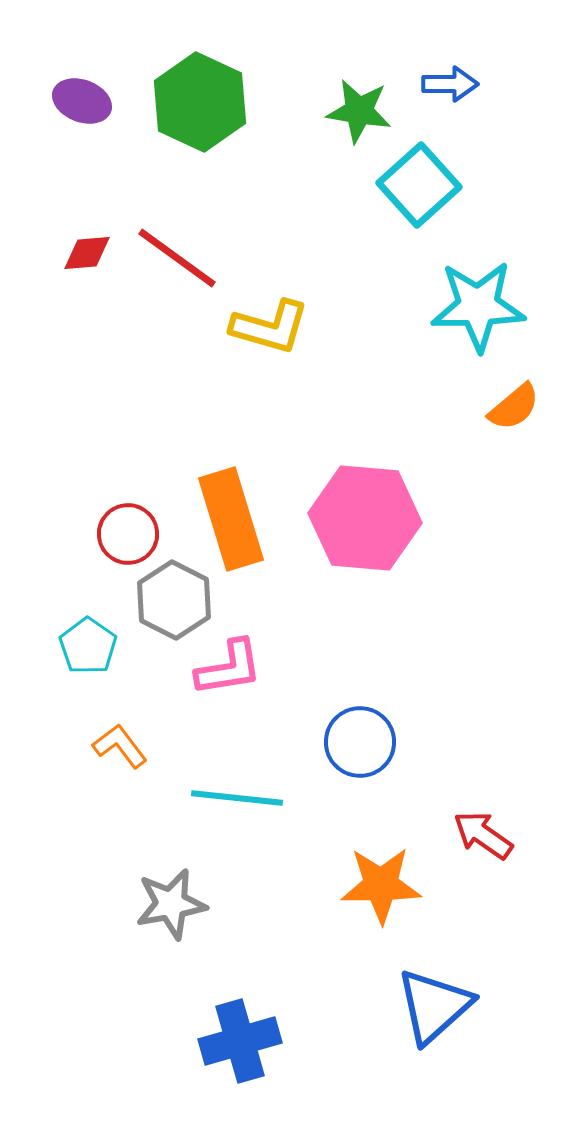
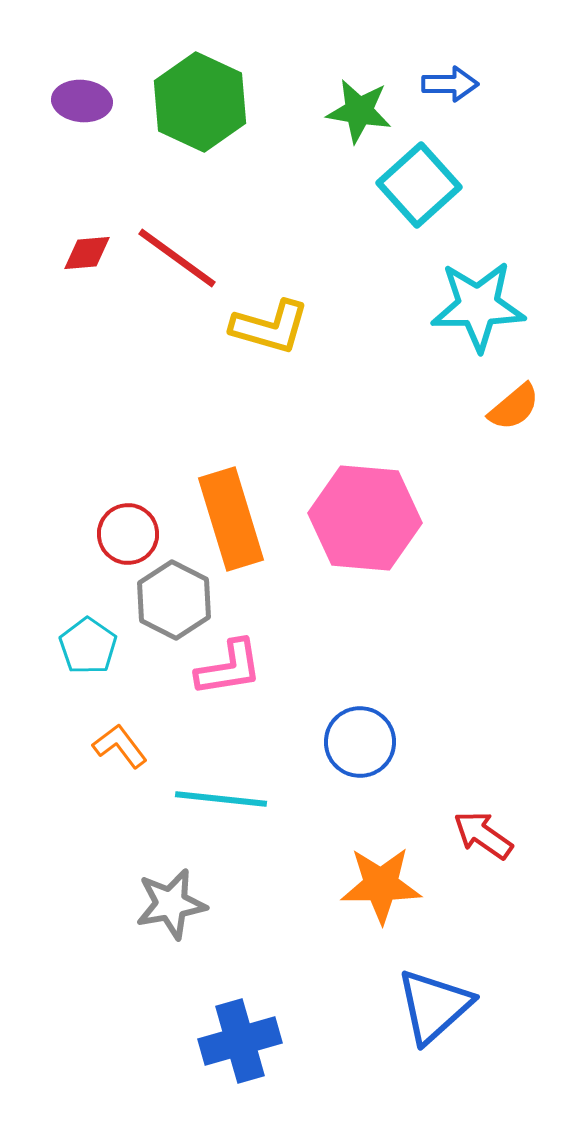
purple ellipse: rotated 16 degrees counterclockwise
cyan line: moved 16 px left, 1 px down
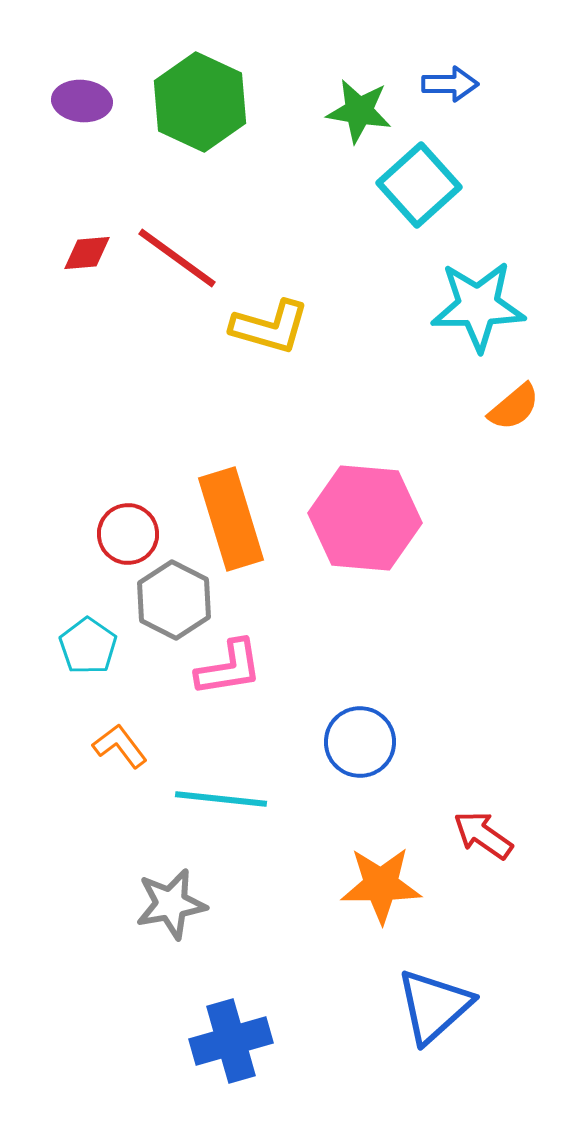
blue cross: moved 9 px left
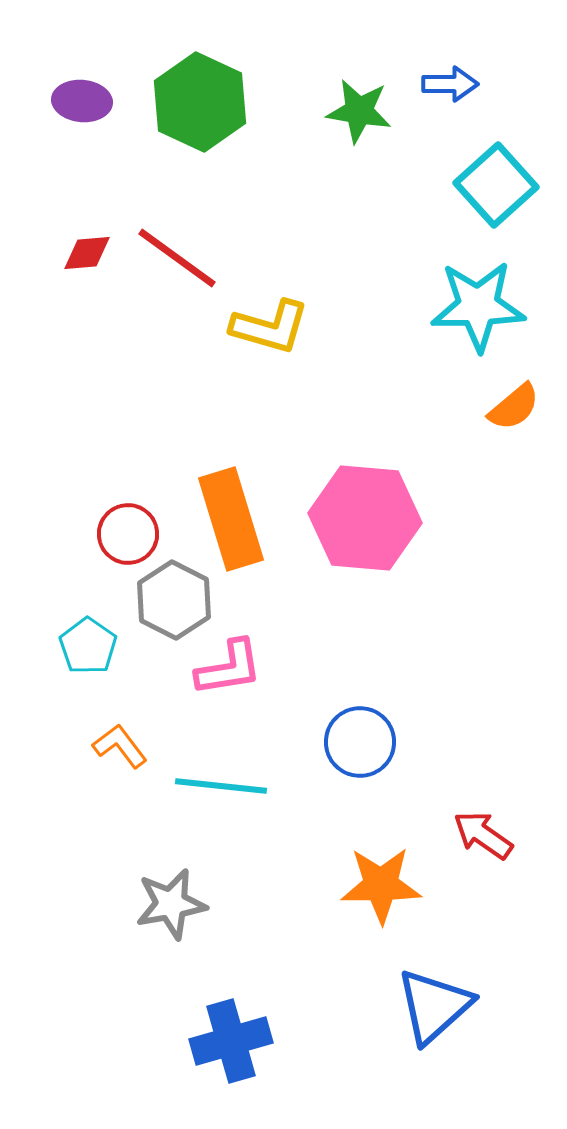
cyan square: moved 77 px right
cyan line: moved 13 px up
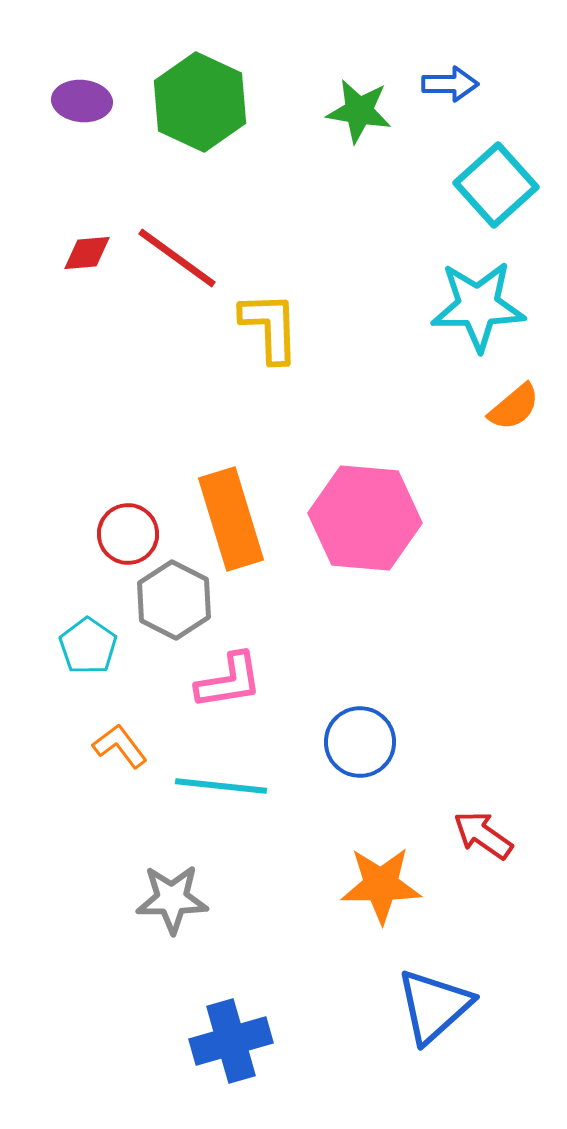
yellow L-shape: rotated 108 degrees counterclockwise
pink L-shape: moved 13 px down
gray star: moved 1 px right, 5 px up; rotated 10 degrees clockwise
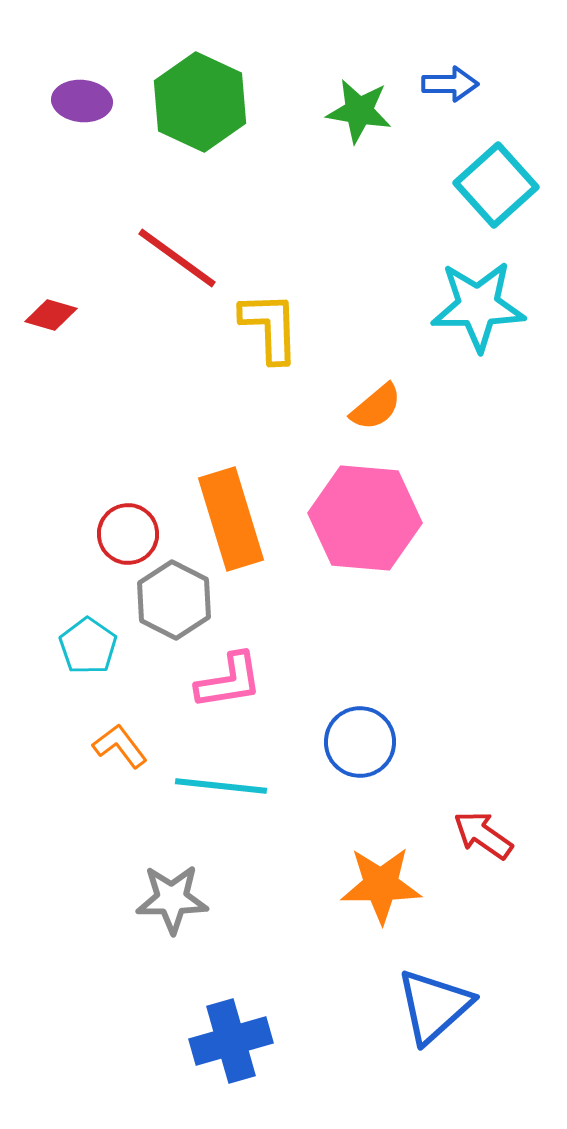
red diamond: moved 36 px left, 62 px down; rotated 21 degrees clockwise
orange semicircle: moved 138 px left
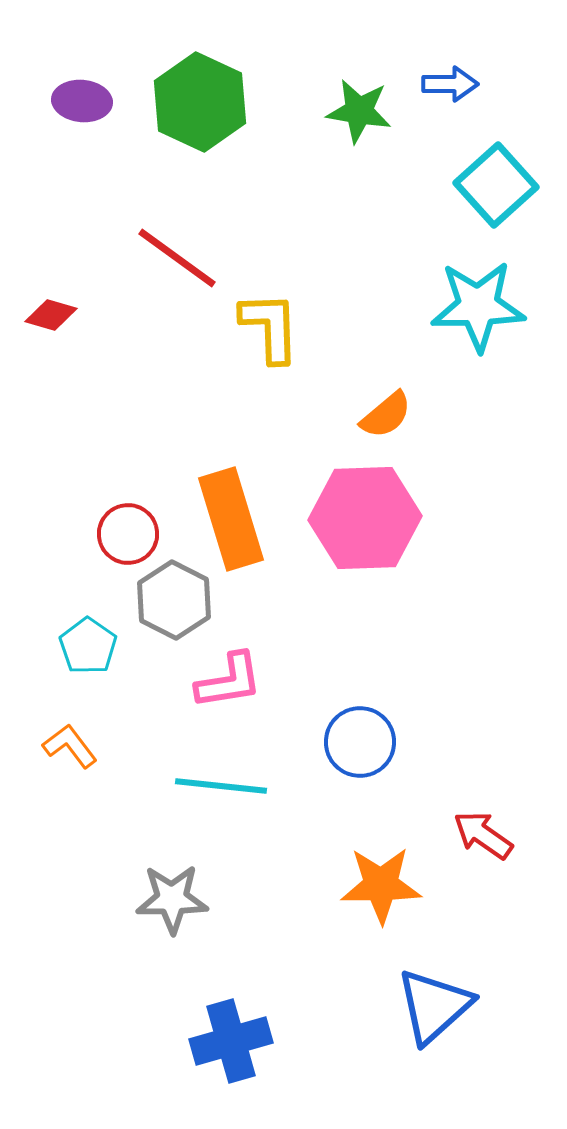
orange semicircle: moved 10 px right, 8 px down
pink hexagon: rotated 7 degrees counterclockwise
orange L-shape: moved 50 px left
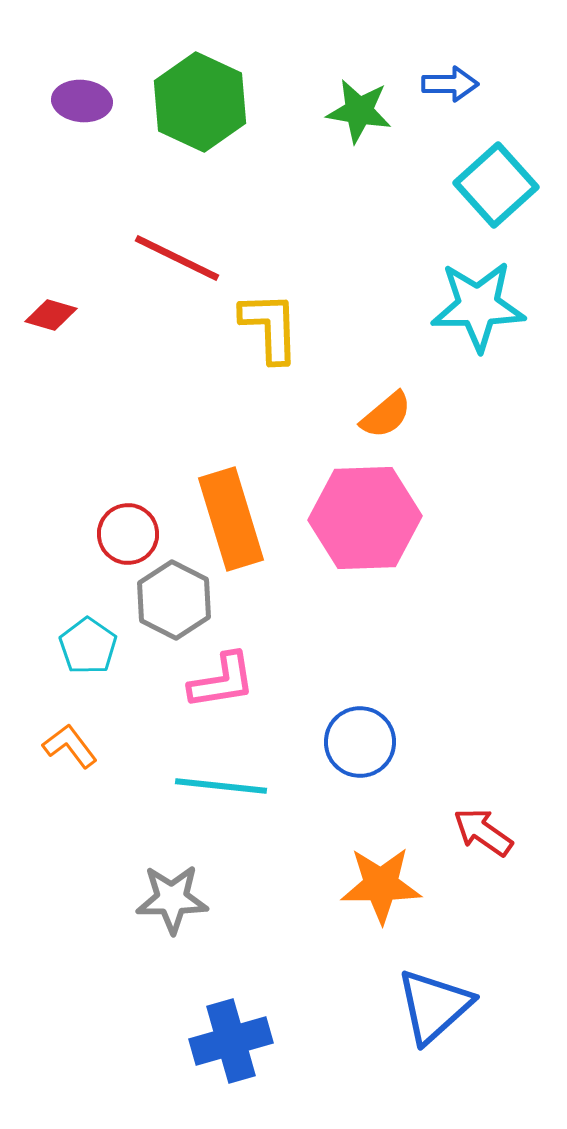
red line: rotated 10 degrees counterclockwise
pink L-shape: moved 7 px left
red arrow: moved 3 px up
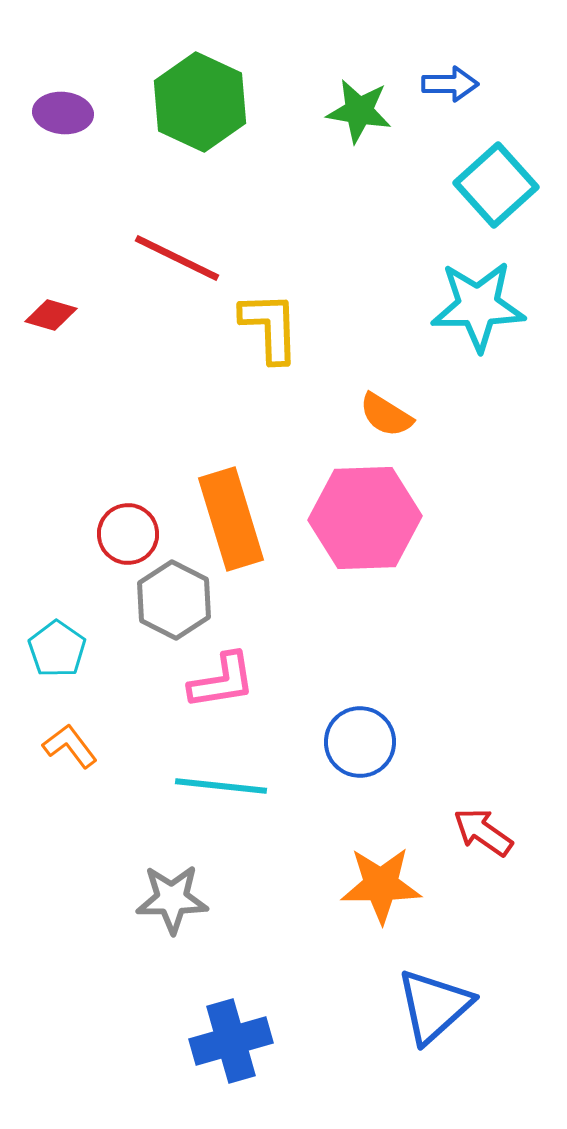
purple ellipse: moved 19 px left, 12 px down
orange semicircle: rotated 72 degrees clockwise
cyan pentagon: moved 31 px left, 3 px down
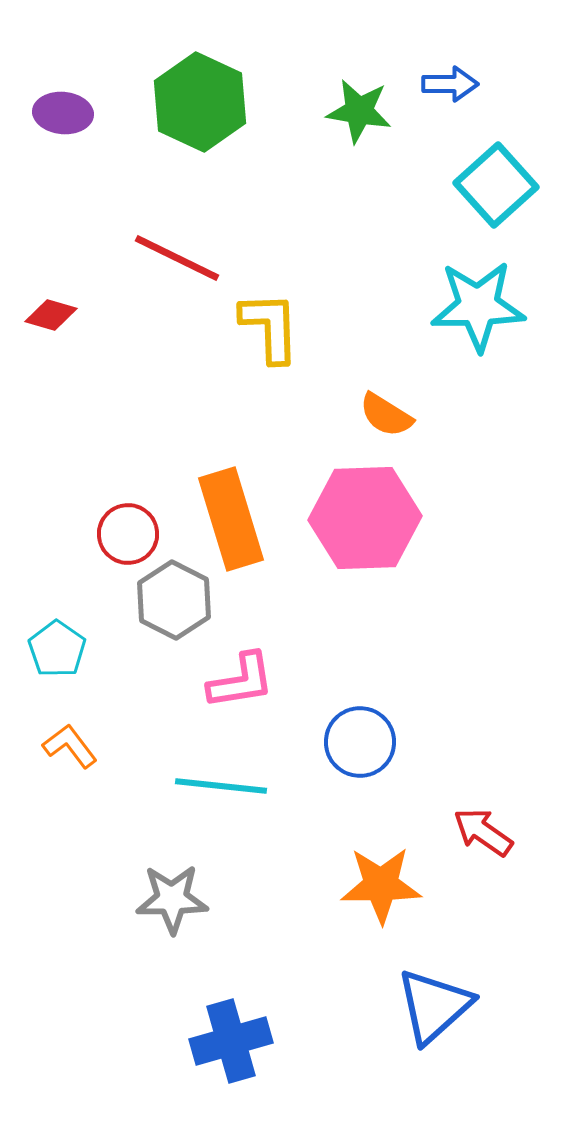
pink L-shape: moved 19 px right
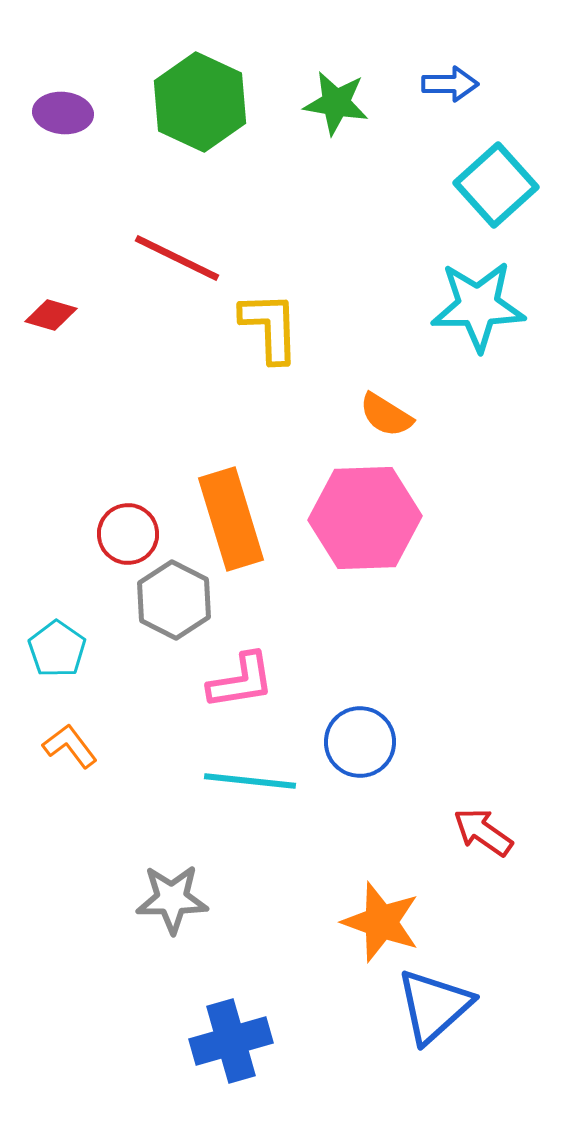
green star: moved 23 px left, 8 px up
cyan line: moved 29 px right, 5 px up
orange star: moved 37 px down; rotated 20 degrees clockwise
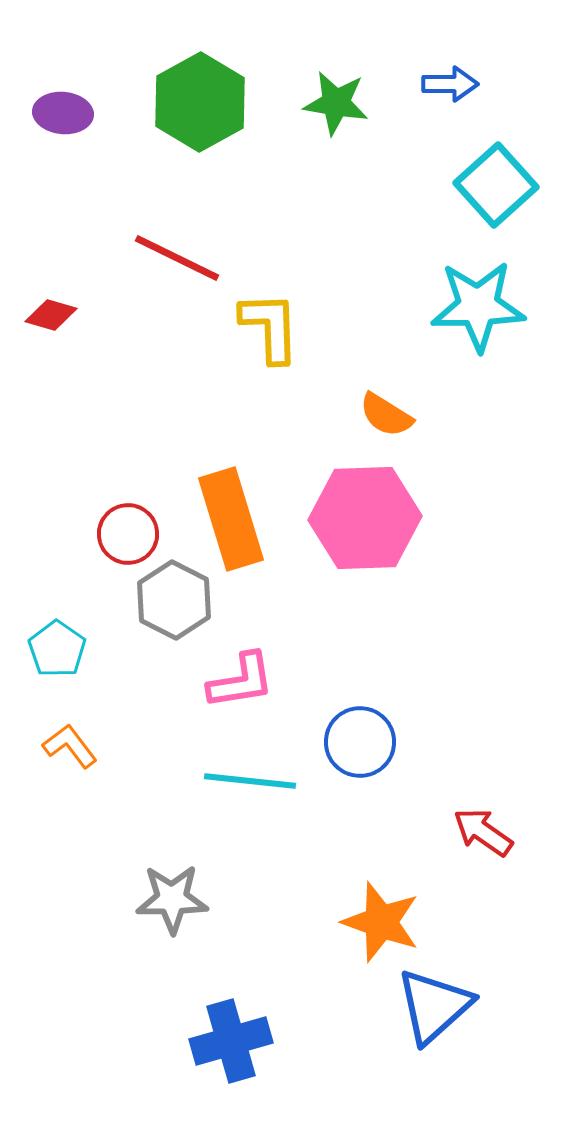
green hexagon: rotated 6 degrees clockwise
